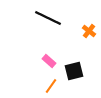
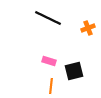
orange cross: moved 1 px left, 3 px up; rotated 32 degrees clockwise
pink rectangle: rotated 24 degrees counterclockwise
orange line: rotated 28 degrees counterclockwise
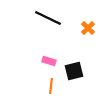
orange cross: rotated 24 degrees counterclockwise
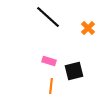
black line: moved 1 px up; rotated 16 degrees clockwise
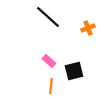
orange cross: rotated 24 degrees clockwise
pink rectangle: rotated 24 degrees clockwise
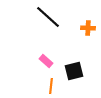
orange cross: rotated 24 degrees clockwise
pink rectangle: moved 3 px left
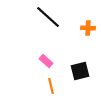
black square: moved 6 px right
orange line: rotated 21 degrees counterclockwise
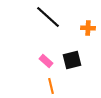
black square: moved 8 px left, 11 px up
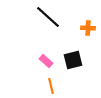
black square: moved 1 px right
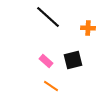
orange line: rotated 42 degrees counterclockwise
